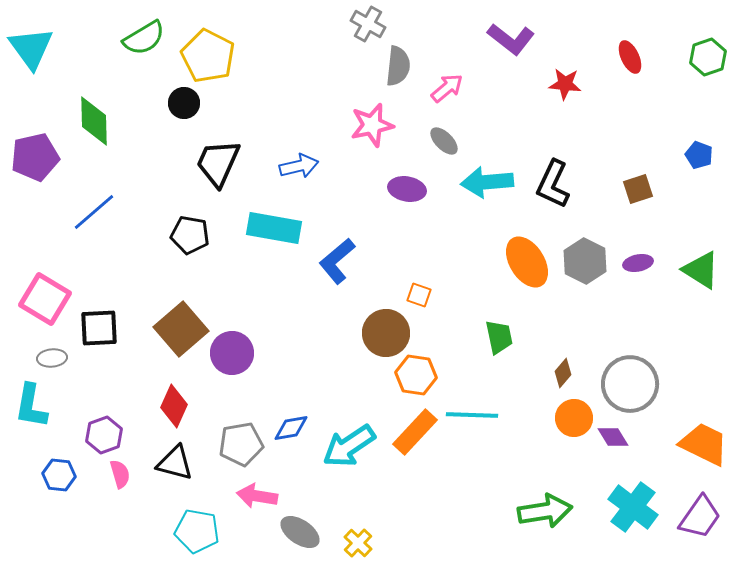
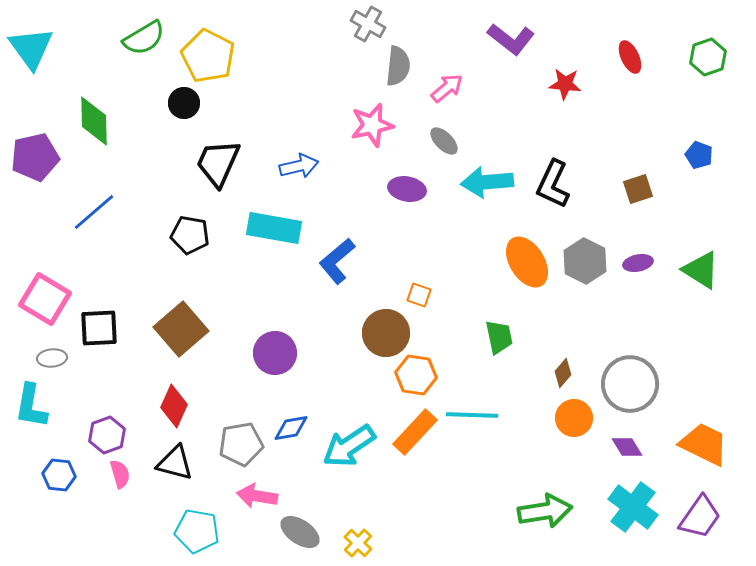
purple circle at (232, 353): moved 43 px right
purple hexagon at (104, 435): moved 3 px right
purple diamond at (613, 437): moved 14 px right, 10 px down
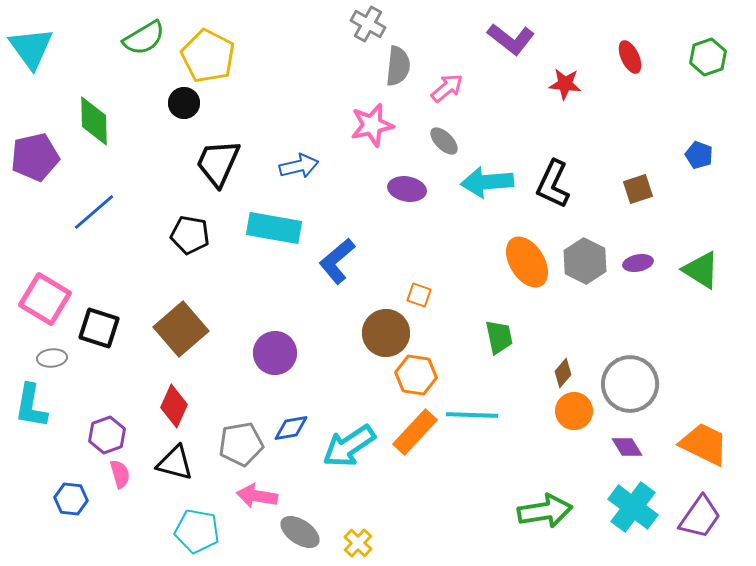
black square at (99, 328): rotated 21 degrees clockwise
orange circle at (574, 418): moved 7 px up
blue hexagon at (59, 475): moved 12 px right, 24 px down
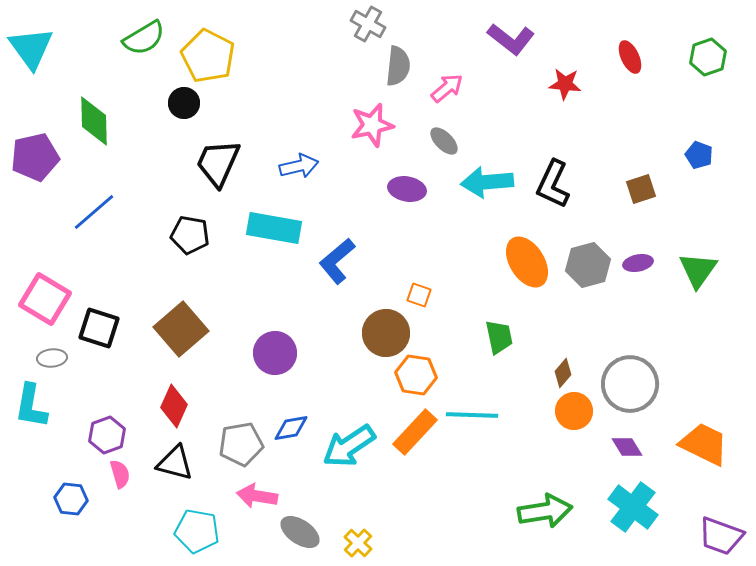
brown square at (638, 189): moved 3 px right
gray hexagon at (585, 261): moved 3 px right, 4 px down; rotated 18 degrees clockwise
green triangle at (701, 270): moved 3 px left; rotated 33 degrees clockwise
purple trapezoid at (700, 517): moved 21 px right, 19 px down; rotated 75 degrees clockwise
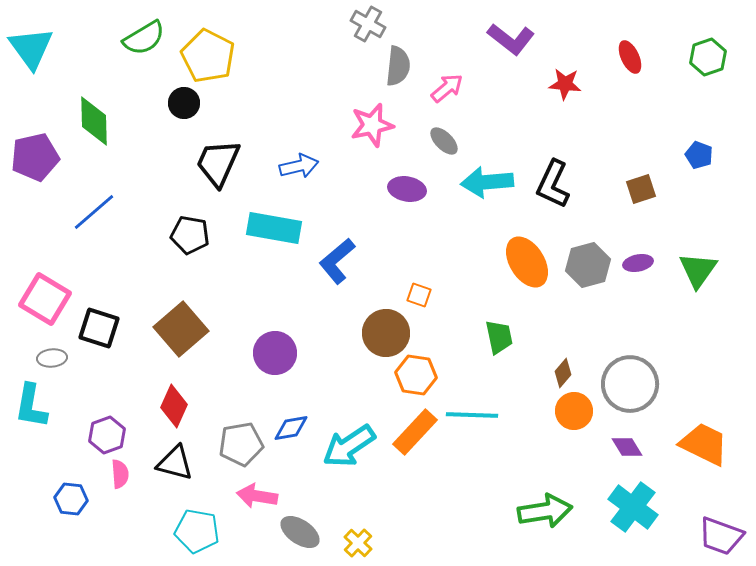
pink semicircle at (120, 474): rotated 12 degrees clockwise
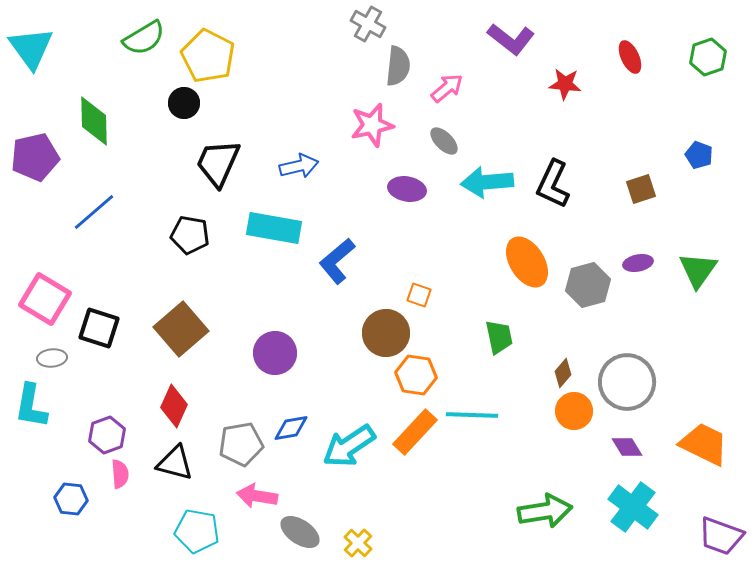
gray hexagon at (588, 265): moved 20 px down
gray circle at (630, 384): moved 3 px left, 2 px up
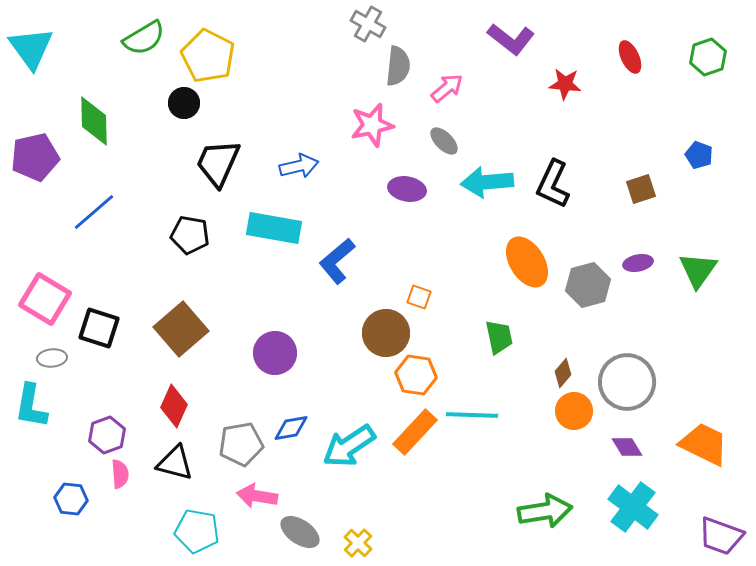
orange square at (419, 295): moved 2 px down
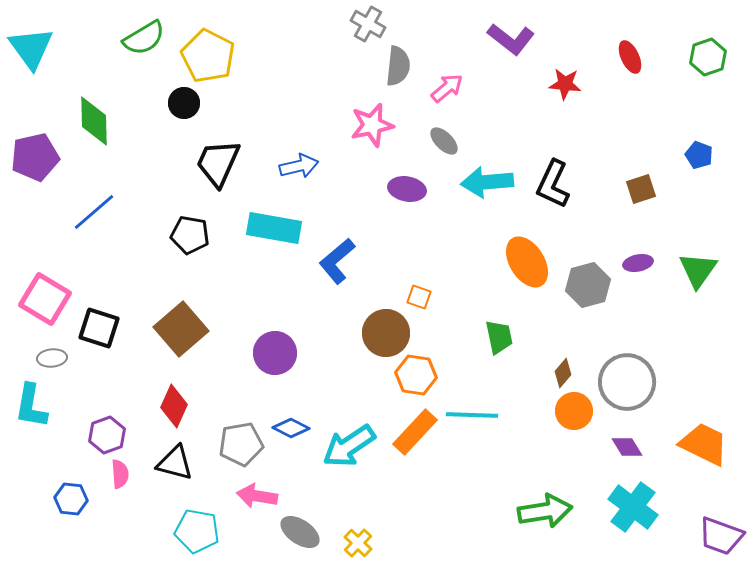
blue diamond at (291, 428): rotated 36 degrees clockwise
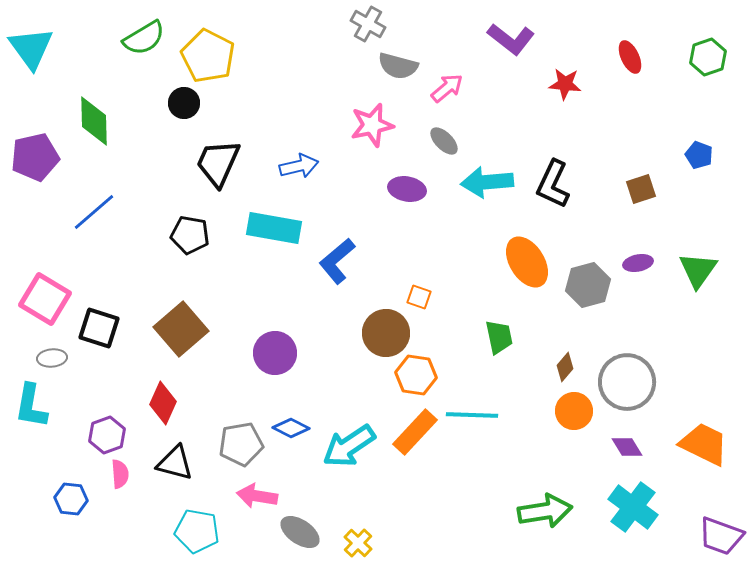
gray semicircle at (398, 66): rotated 99 degrees clockwise
brown diamond at (563, 373): moved 2 px right, 6 px up
red diamond at (174, 406): moved 11 px left, 3 px up
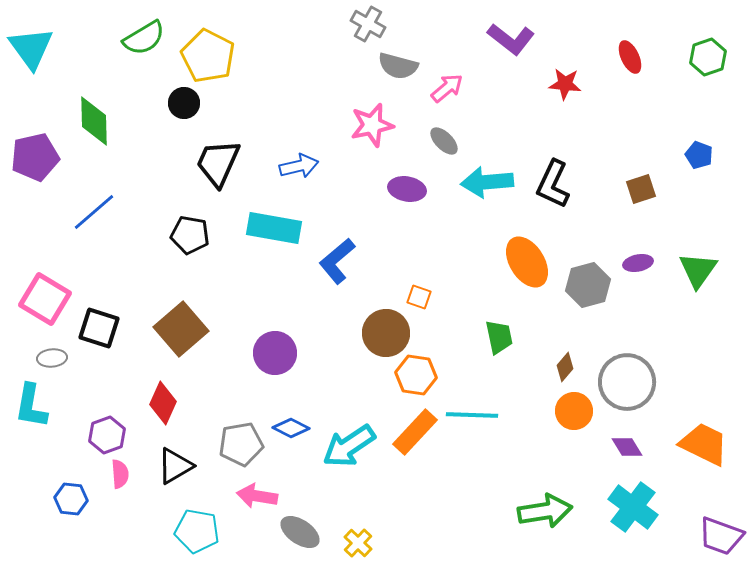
black triangle at (175, 463): moved 3 px down; rotated 45 degrees counterclockwise
